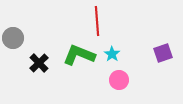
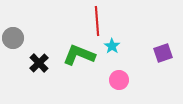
cyan star: moved 8 px up
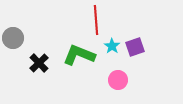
red line: moved 1 px left, 1 px up
purple square: moved 28 px left, 6 px up
pink circle: moved 1 px left
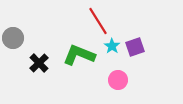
red line: moved 2 px right, 1 px down; rotated 28 degrees counterclockwise
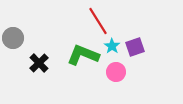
green L-shape: moved 4 px right
pink circle: moved 2 px left, 8 px up
